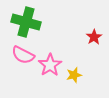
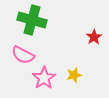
green cross: moved 6 px right, 2 px up
pink star: moved 6 px left, 13 px down
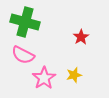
green cross: moved 7 px left, 2 px down
red star: moved 13 px left
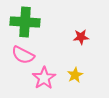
green cross: rotated 12 degrees counterclockwise
red star: rotated 28 degrees clockwise
yellow star: moved 1 px right; rotated 14 degrees counterclockwise
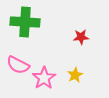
pink semicircle: moved 5 px left, 10 px down
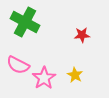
green cross: rotated 24 degrees clockwise
red star: moved 1 px right, 2 px up
yellow star: rotated 14 degrees counterclockwise
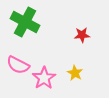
yellow star: moved 2 px up
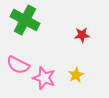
green cross: moved 2 px up
yellow star: moved 1 px right, 2 px down; rotated 14 degrees clockwise
pink star: rotated 20 degrees counterclockwise
